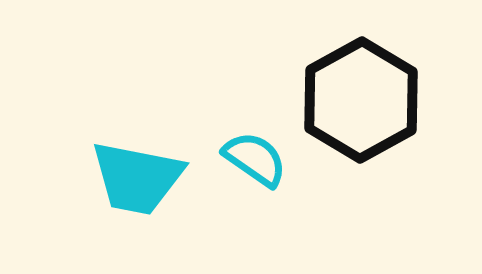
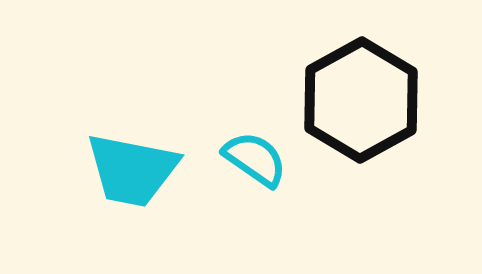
cyan trapezoid: moved 5 px left, 8 px up
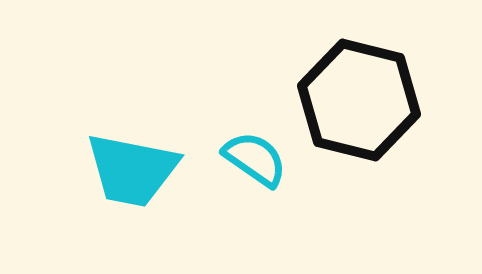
black hexagon: moved 2 px left; rotated 17 degrees counterclockwise
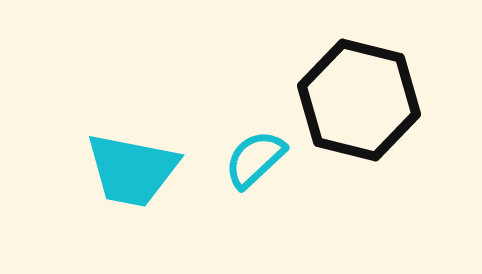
cyan semicircle: rotated 78 degrees counterclockwise
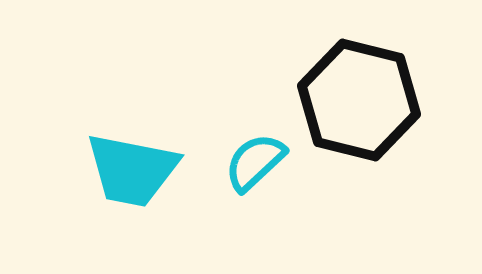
cyan semicircle: moved 3 px down
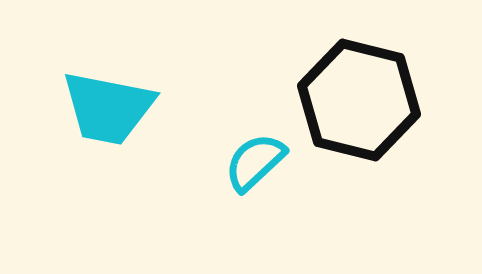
cyan trapezoid: moved 24 px left, 62 px up
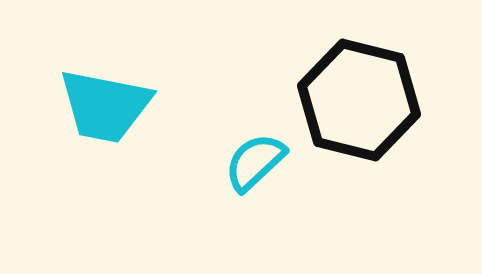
cyan trapezoid: moved 3 px left, 2 px up
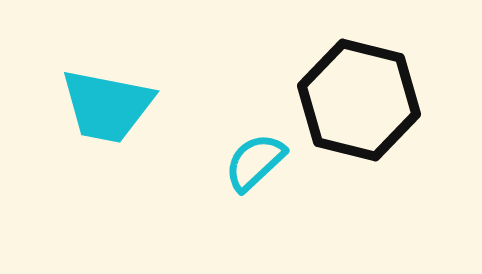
cyan trapezoid: moved 2 px right
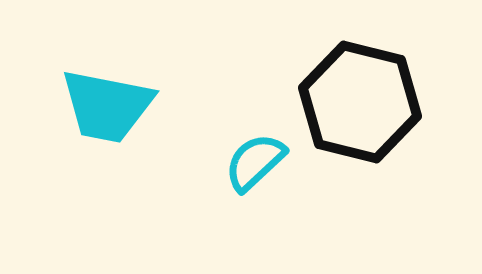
black hexagon: moved 1 px right, 2 px down
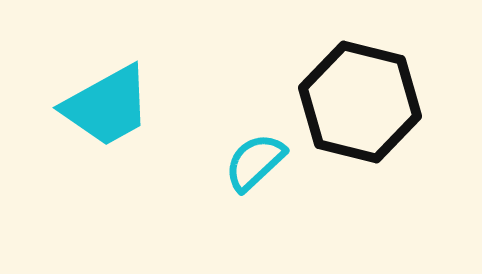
cyan trapezoid: rotated 40 degrees counterclockwise
